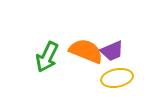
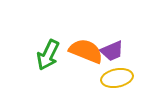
green arrow: moved 1 px right, 2 px up
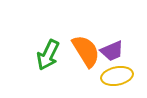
orange semicircle: rotated 36 degrees clockwise
yellow ellipse: moved 2 px up
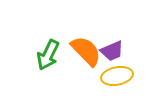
orange semicircle: rotated 12 degrees counterclockwise
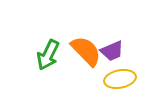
yellow ellipse: moved 3 px right, 3 px down
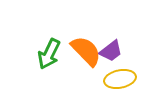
purple trapezoid: moved 1 px left; rotated 15 degrees counterclockwise
green arrow: moved 1 px right, 1 px up
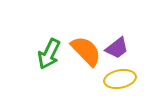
purple trapezoid: moved 6 px right, 3 px up
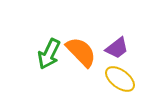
orange semicircle: moved 5 px left, 1 px down
yellow ellipse: rotated 48 degrees clockwise
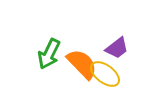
orange semicircle: moved 1 px right, 12 px down
yellow ellipse: moved 15 px left, 5 px up
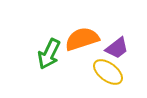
orange semicircle: moved 25 px up; rotated 64 degrees counterclockwise
yellow ellipse: moved 3 px right, 2 px up
